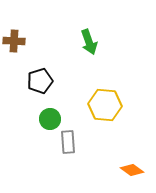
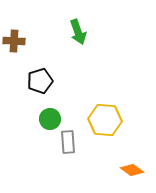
green arrow: moved 11 px left, 10 px up
yellow hexagon: moved 15 px down
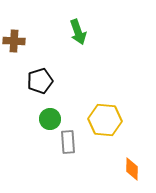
orange diamond: moved 1 px up; rotated 55 degrees clockwise
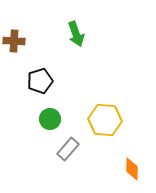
green arrow: moved 2 px left, 2 px down
gray rectangle: moved 7 px down; rotated 45 degrees clockwise
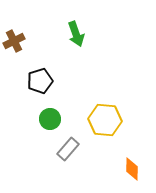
brown cross: rotated 30 degrees counterclockwise
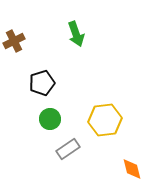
black pentagon: moved 2 px right, 2 px down
yellow hexagon: rotated 12 degrees counterclockwise
gray rectangle: rotated 15 degrees clockwise
orange diamond: rotated 15 degrees counterclockwise
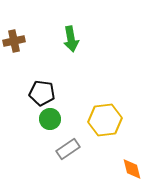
green arrow: moved 5 px left, 5 px down; rotated 10 degrees clockwise
brown cross: rotated 15 degrees clockwise
black pentagon: moved 10 px down; rotated 25 degrees clockwise
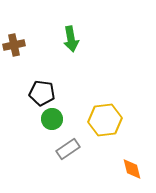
brown cross: moved 4 px down
green circle: moved 2 px right
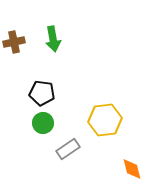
green arrow: moved 18 px left
brown cross: moved 3 px up
green circle: moved 9 px left, 4 px down
